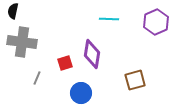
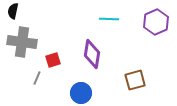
red square: moved 12 px left, 3 px up
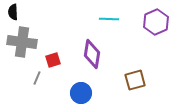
black semicircle: moved 1 px down; rotated 14 degrees counterclockwise
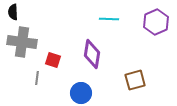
red square: rotated 35 degrees clockwise
gray line: rotated 16 degrees counterclockwise
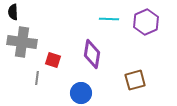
purple hexagon: moved 10 px left
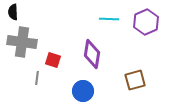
blue circle: moved 2 px right, 2 px up
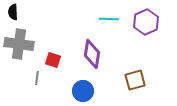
gray cross: moved 3 px left, 2 px down
